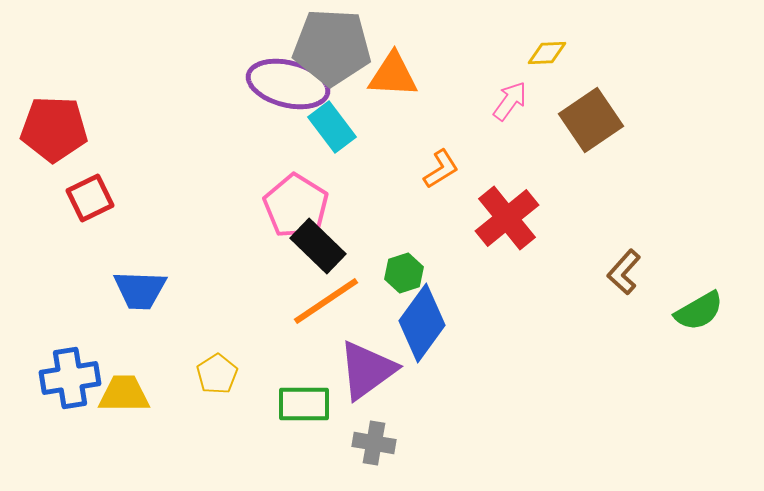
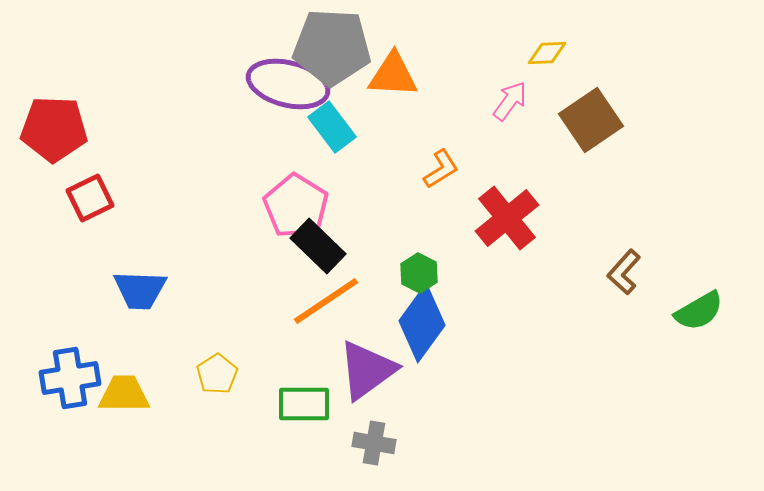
green hexagon: moved 15 px right; rotated 15 degrees counterclockwise
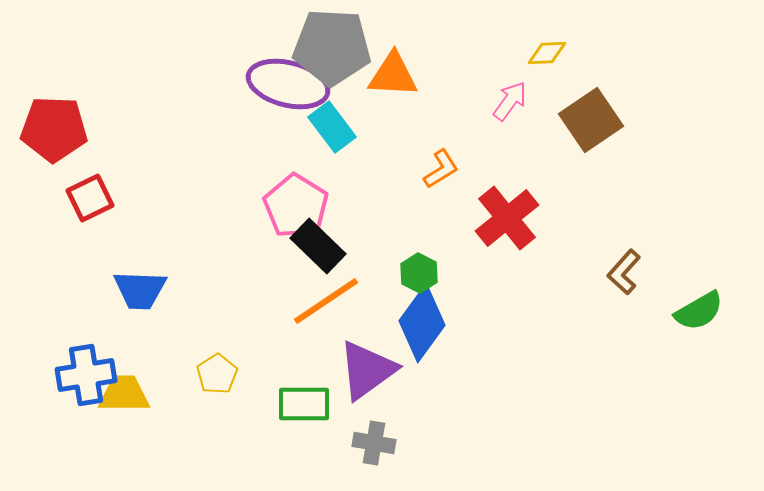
blue cross: moved 16 px right, 3 px up
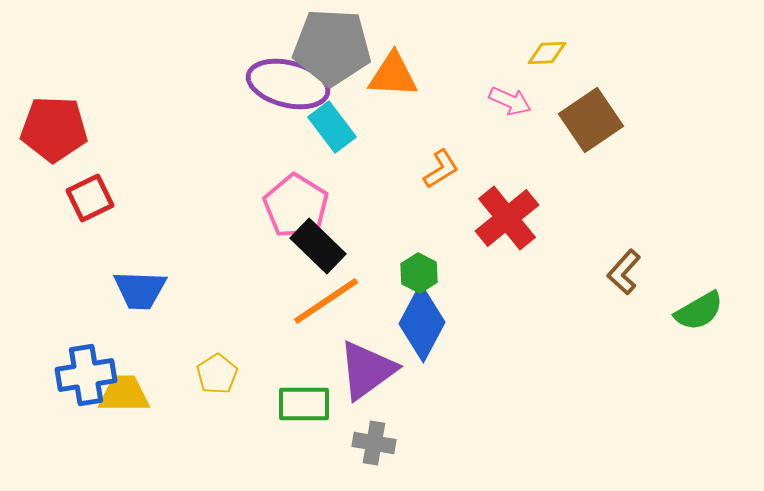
pink arrow: rotated 78 degrees clockwise
blue diamond: rotated 8 degrees counterclockwise
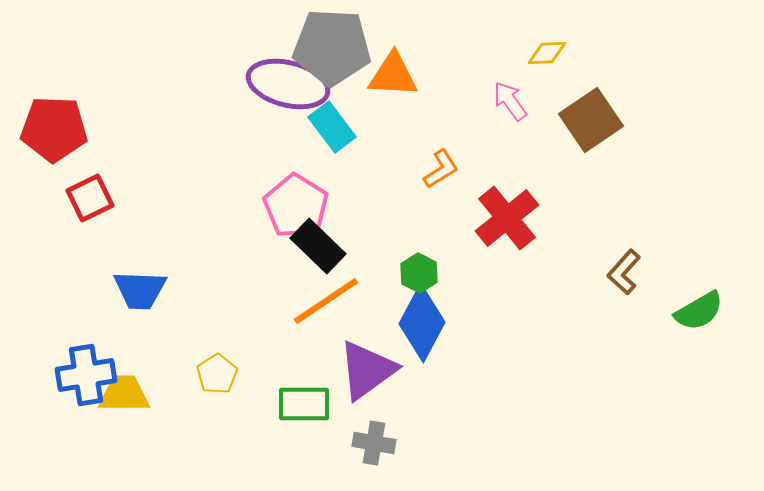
pink arrow: rotated 150 degrees counterclockwise
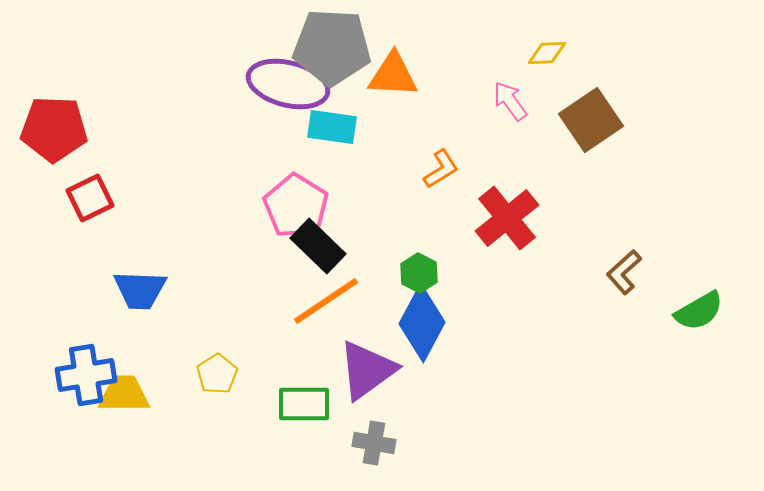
cyan rectangle: rotated 45 degrees counterclockwise
brown L-shape: rotated 6 degrees clockwise
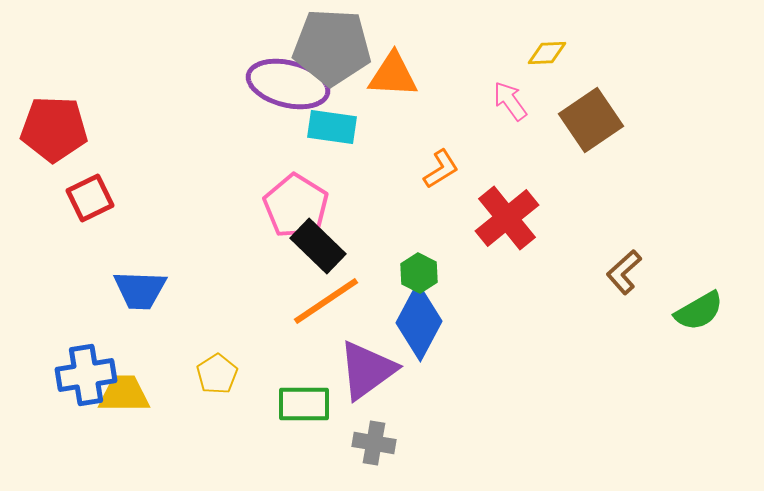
blue diamond: moved 3 px left, 1 px up
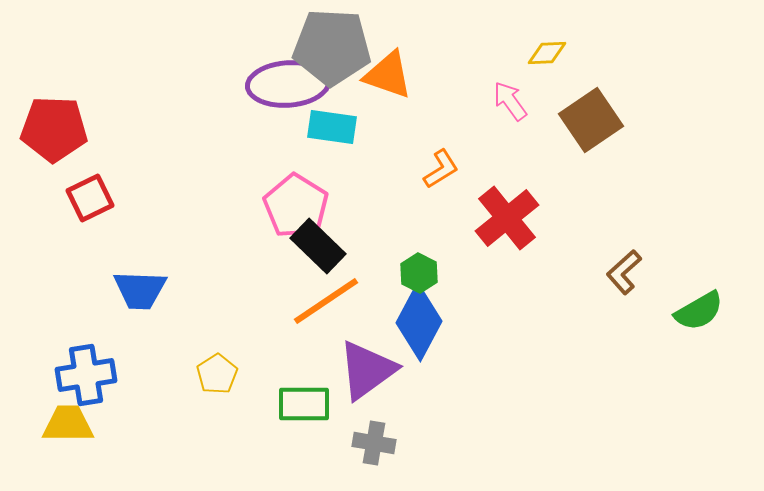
orange triangle: moved 5 px left; rotated 16 degrees clockwise
purple ellipse: rotated 18 degrees counterclockwise
yellow trapezoid: moved 56 px left, 30 px down
